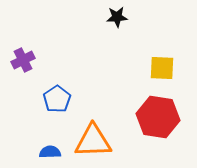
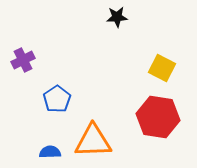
yellow square: rotated 24 degrees clockwise
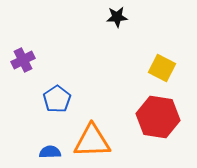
orange triangle: moved 1 px left
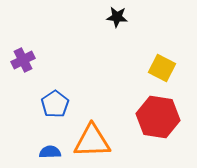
black star: rotated 10 degrees clockwise
blue pentagon: moved 2 px left, 5 px down
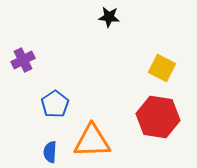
black star: moved 8 px left
blue semicircle: rotated 85 degrees counterclockwise
